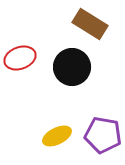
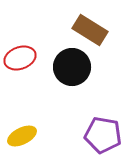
brown rectangle: moved 6 px down
yellow ellipse: moved 35 px left
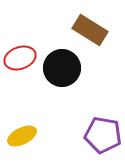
black circle: moved 10 px left, 1 px down
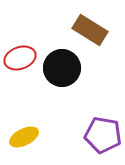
yellow ellipse: moved 2 px right, 1 px down
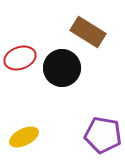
brown rectangle: moved 2 px left, 2 px down
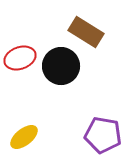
brown rectangle: moved 2 px left
black circle: moved 1 px left, 2 px up
yellow ellipse: rotated 12 degrees counterclockwise
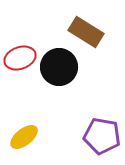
black circle: moved 2 px left, 1 px down
purple pentagon: moved 1 px left, 1 px down
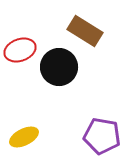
brown rectangle: moved 1 px left, 1 px up
red ellipse: moved 8 px up
yellow ellipse: rotated 12 degrees clockwise
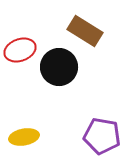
yellow ellipse: rotated 16 degrees clockwise
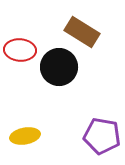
brown rectangle: moved 3 px left, 1 px down
red ellipse: rotated 24 degrees clockwise
yellow ellipse: moved 1 px right, 1 px up
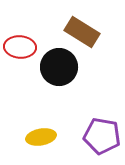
red ellipse: moved 3 px up
yellow ellipse: moved 16 px right, 1 px down
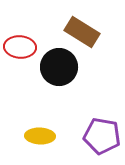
yellow ellipse: moved 1 px left, 1 px up; rotated 12 degrees clockwise
